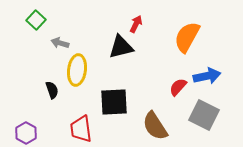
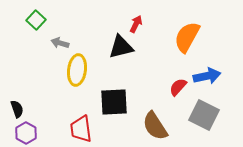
black semicircle: moved 35 px left, 19 px down
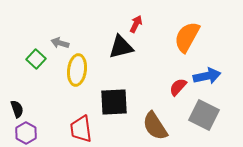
green square: moved 39 px down
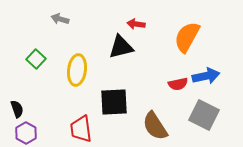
red arrow: rotated 108 degrees counterclockwise
gray arrow: moved 24 px up
blue arrow: moved 1 px left
red semicircle: moved 3 px up; rotated 144 degrees counterclockwise
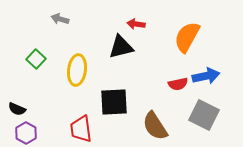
black semicircle: rotated 132 degrees clockwise
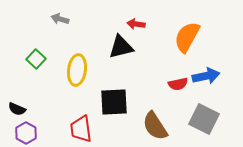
gray square: moved 4 px down
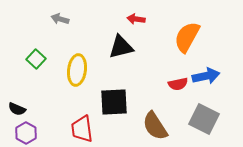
red arrow: moved 5 px up
red trapezoid: moved 1 px right
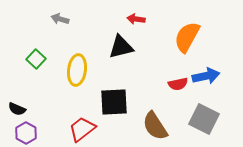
red trapezoid: rotated 60 degrees clockwise
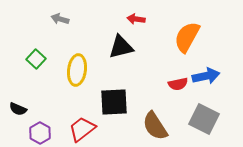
black semicircle: moved 1 px right
purple hexagon: moved 14 px right
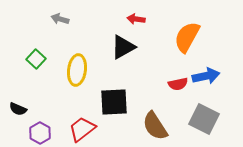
black triangle: moved 2 px right; rotated 16 degrees counterclockwise
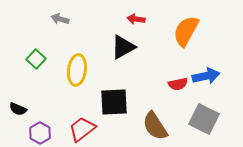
orange semicircle: moved 1 px left, 6 px up
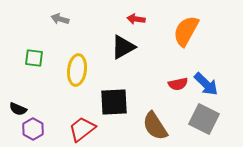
green square: moved 2 px left, 1 px up; rotated 36 degrees counterclockwise
blue arrow: moved 8 px down; rotated 56 degrees clockwise
purple hexagon: moved 7 px left, 4 px up
